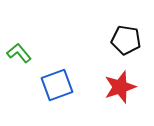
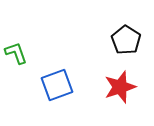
black pentagon: rotated 24 degrees clockwise
green L-shape: moved 3 px left; rotated 20 degrees clockwise
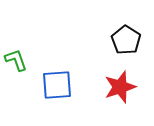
green L-shape: moved 7 px down
blue square: rotated 16 degrees clockwise
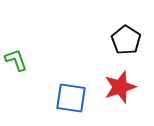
blue square: moved 14 px right, 13 px down; rotated 12 degrees clockwise
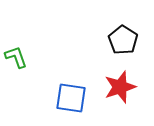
black pentagon: moved 3 px left
green L-shape: moved 3 px up
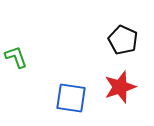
black pentagon: rotated 8 degrees counterclockwise
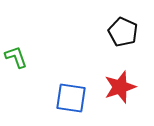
black pentagon: moved 8 px up
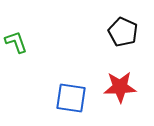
green L-shape: moved 15 px up
red star: rotated 16 degrees clockwise
